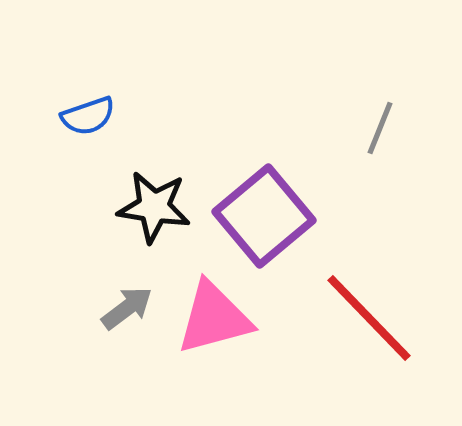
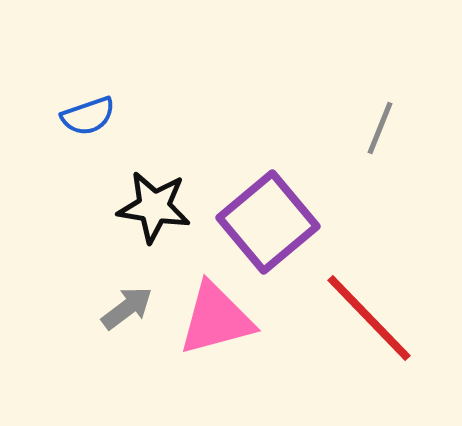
purple square: moved 4 px right, 6 px down
pink triangle: moved 2 px right, 1 px down
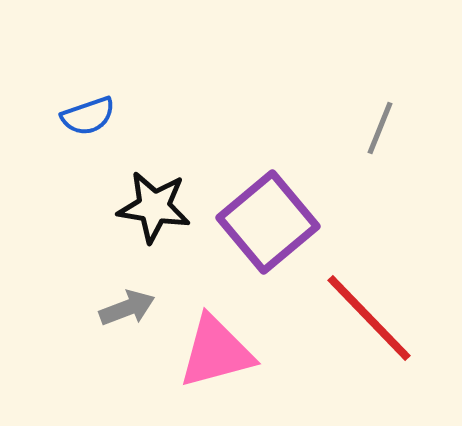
gray arrow: rotated 16 degrees clockwise
pink triangle: moved 33 px down
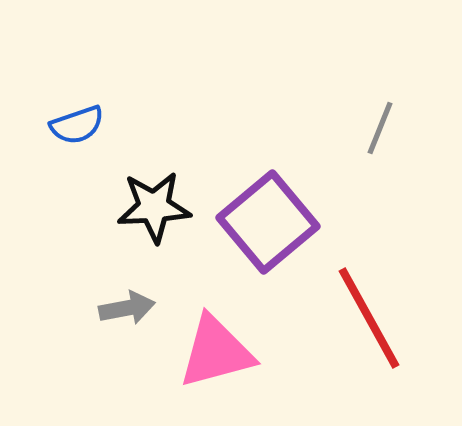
blue semicircle: moved 11 px left, 9 px down
black star: rotated 12 degrees counterclockwise
gray arrow: rotated 10 degrees clockwise
red line: rotated 15 degrees clockwise
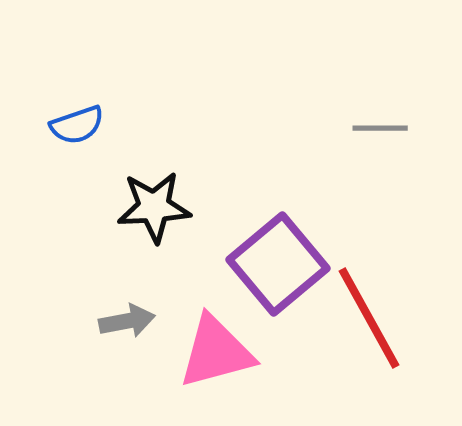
gray line: rotated 68 degrees clockwise
purple square: moved 10 px right, 42 px down
gray arrow: moved 13 px down
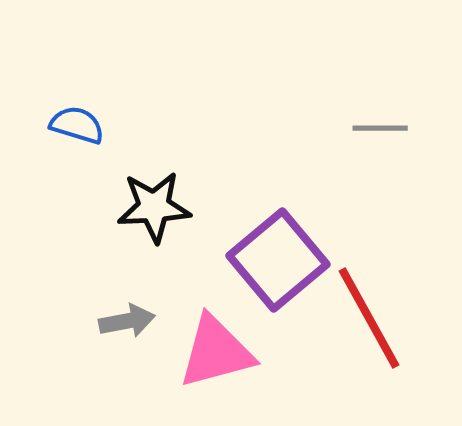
blue semicircle: rotated 144 degrees counterclockwise
purple square: moved 4 px up
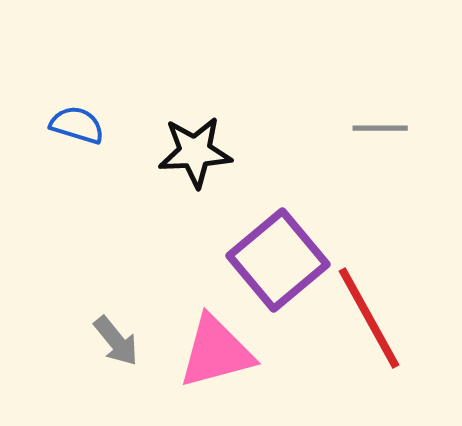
black star: moved 41 px right, 55 px up
gray arrow: moved 11 px left, 20 px down; rotated 62 degrees clockwise
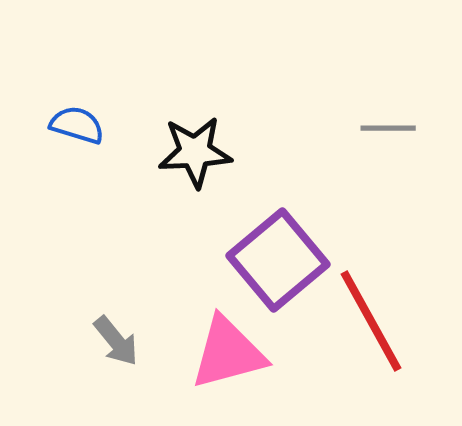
gray line: moved 8 px right
red line: moved 2 px right, 3 px down
pink triangle: moved 12 px right, 1 px down
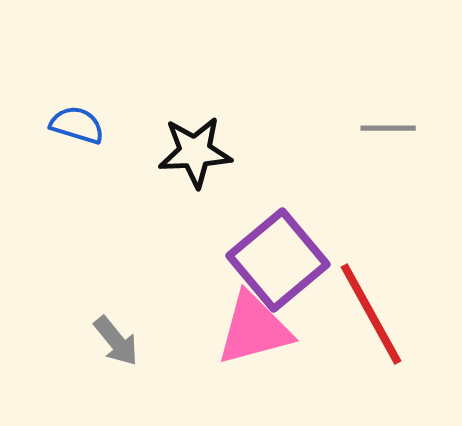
red line: moved 7 px up
pink triangle: moved 26 px right, 24 px up
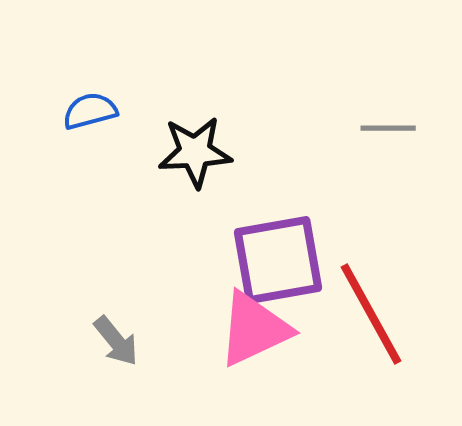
blue semicircle: moved 13 px right, 14 px up; rotated 32 degrees counterclockwise
purple square: rotated 30 degrees clockwise
pink triangle: rotated 10 degrees counterclockwise
